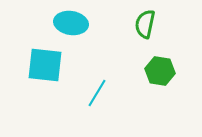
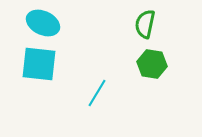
cyan ellipse: moved 28 px left; rotated 16 degrees clockwise
cyan square: moved 6 px left, 1 px up
green hexagon: moved 8 px left, 7 px up
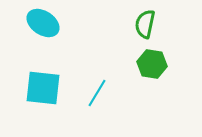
cyan ellipse: rotated 8 degrees clockwise
cyan square: moved 4 px right, 24 px down
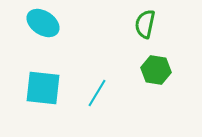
green hexagon: moved 4 px right, 6 px down
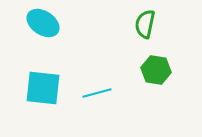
cyan line: rotated 44 degrees clockwise
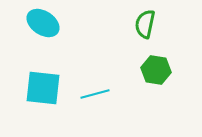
cyan line: moved 2 px left, 1 px down
